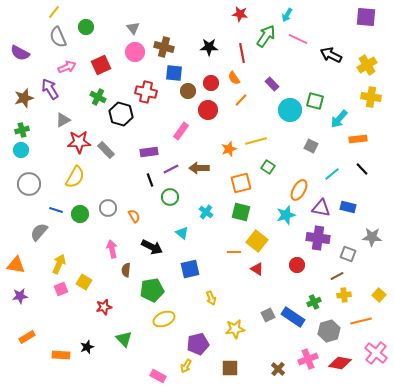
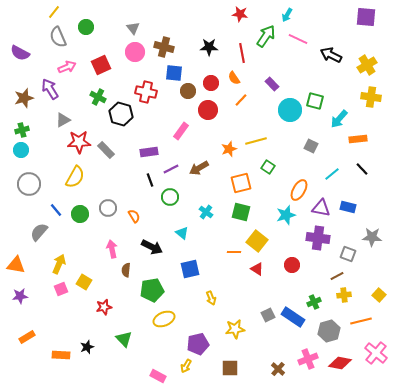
brown arrow at (199, 168): rotated 30 degrees counterclockwise
blue line at (56, 210): rotated 32 degrees clockwise
red circle at (297, 265): moved 5 px left
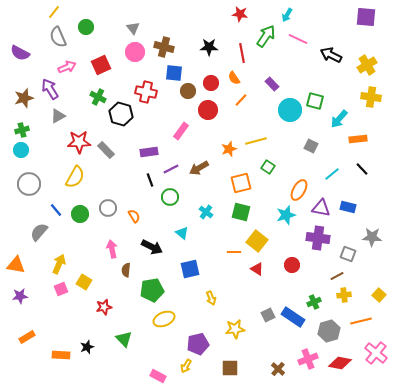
gray triangle at (63, 120): moved 5 px left, 4 px up
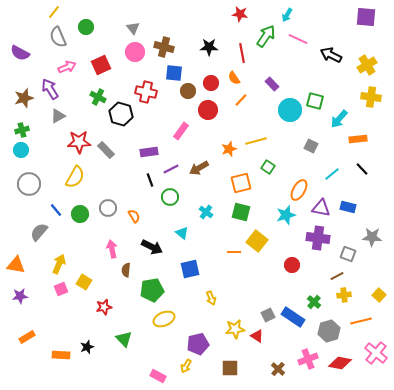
red triangle at (257, 269): moved 67 px down
green cross at (314, 302): rotated 24 degrees counterclockwise
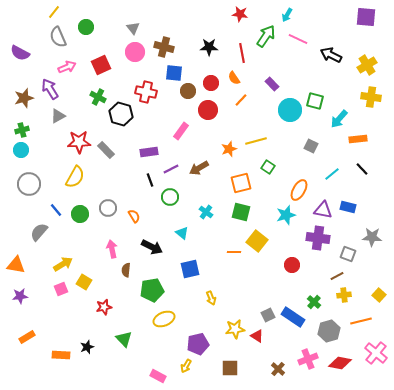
purple triangle at (321, 208): moved 2 px right, 2 px down
yellow arrow at (59, 264): moved 4 px right; rotated 36 degrees clockwise
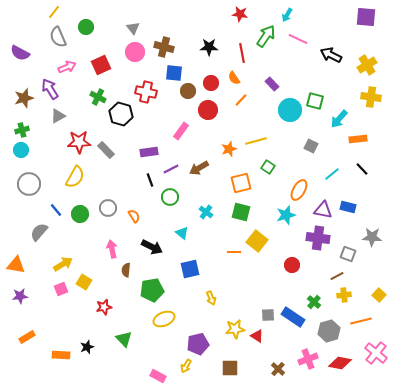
gray square at (268, 315): rotated 24 degrees clockwise
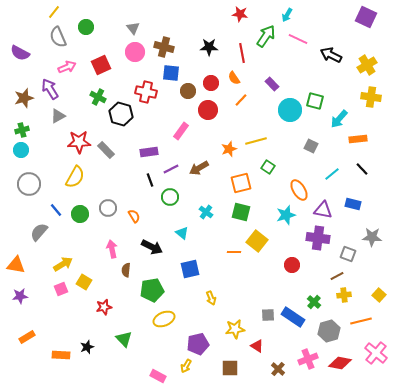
purple square at (366, 17): rotated 20 degrees clockwise
blue square at (174, 73): moved 3 px left
orange ellipse at (299, 190): rotated 60 degrees counterclockwise
blue rectangle at (348, 207): moved 5 px right, 3 px up
red triangle at (257, 336): moved 10 px down
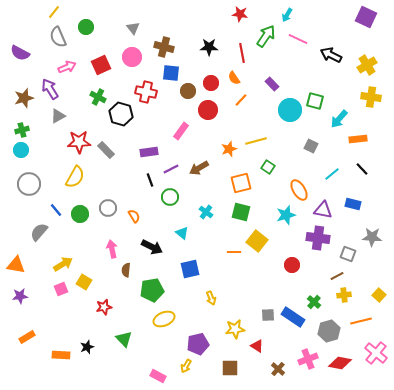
pink circle at (135, 52): moved 3 px left, 5 px down
